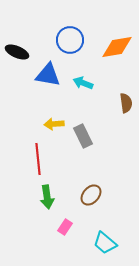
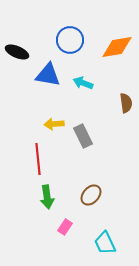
cyan trapezoid: rotated 25 degrees clockwise
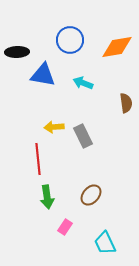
black ellipse: rotated 25 degrees counterclockwise
blue triangle: moved 5 px left
yellow arrow: moved 3 px down
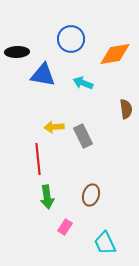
blue circle: moved 1 px right, 1 px up
orange diamond: moved 2 px left, 7 px down
brown semicircle: moved 6 px down
brown ellipse: rotated 25 degrees counterclockwise
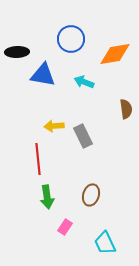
cyan arrow: moved 1 px right, 1 px up
yellow arrow: moved 1 px up
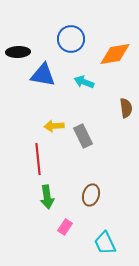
black ellipse: moved 1 px right
brown semicircle: moved 1 px up
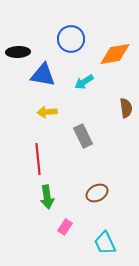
cyan arrow: rotated 54 degrees counterclockwise
yellow arrow: moved 7 px left, 14 px up
brown ellipse: moved 6 px right, 2 px up; rotated 45 degrees clockwise
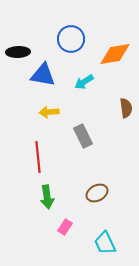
yellow arrow: moved 2 px right
red line: moved 2 px up
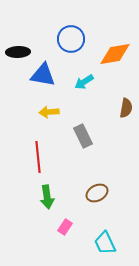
brown semicircle: rotated 18 degrees clockwise
